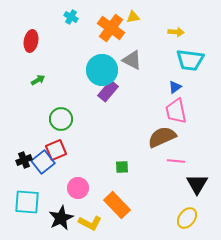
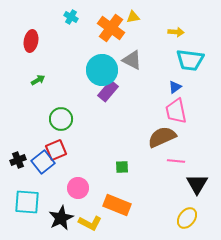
black cross: moved 6 px left
orange rectangle: rotated 24 degrees counterclockwise
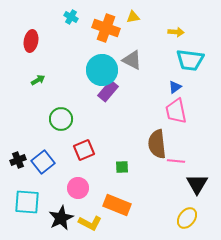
orange cross: moved 5 px left; rotated 16 degrees counterclockwise
brown semicircle: moved 5 px left, 7 px down; rotated 72 degrees counterclockwise
red square: moved 28 px right
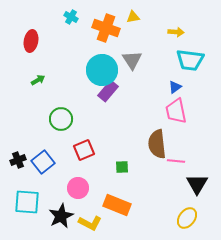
gray triangle: rotated 30 degrees clockwise
black star: moved 2 px up
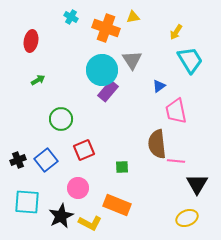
yellow arrow: rotated 119 degrees clockwise
cyan trapezoid: rotated 128 degrees counterclockwise
blue triangle: moved 16 px left, 1 px up
blue square: moved 3 px right, 2 px up
yellow ellipse: rotated 30 degrees clockwise
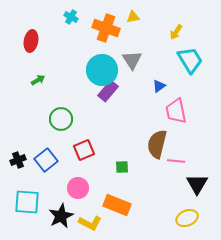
brown semicircle: rotated 20 degrees clockwise
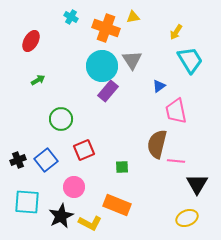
red ellipse: rotated 20 degrees clockwise
cyan circle: moved 4 px up
pink circle: moved 4 px left, 1 px up
